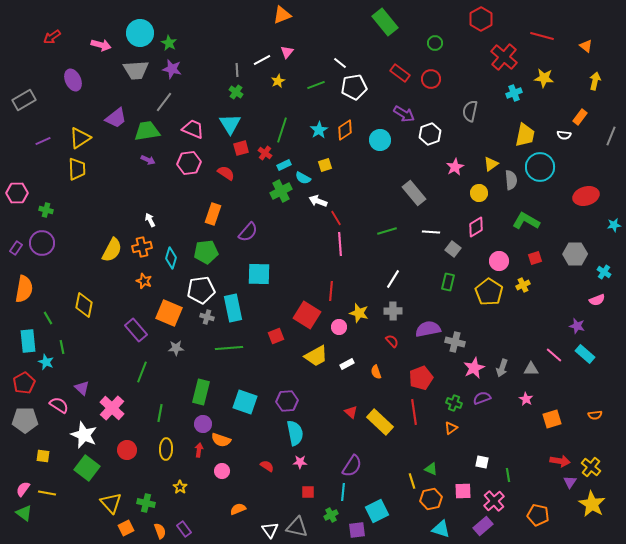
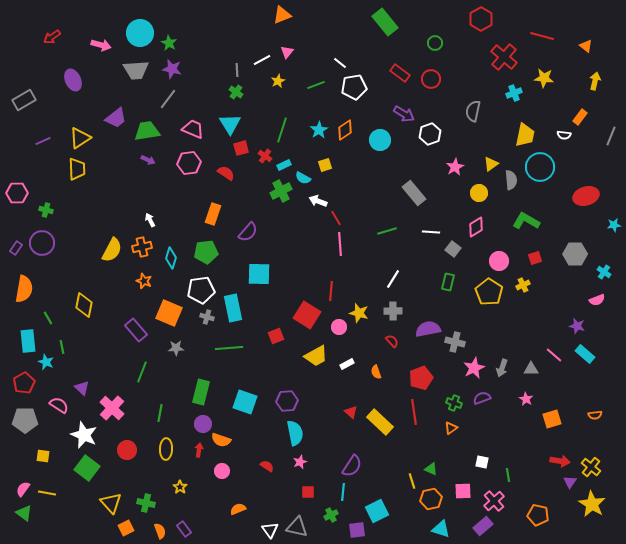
gray line at (164, 102): moved 4 px right, 3 px up
gray semicircle at (470, 111): moved 3 px right
red cross at (265, 153): moved 3 px down
pink star at (300, 462): rotated 24 degrees counterclockwise
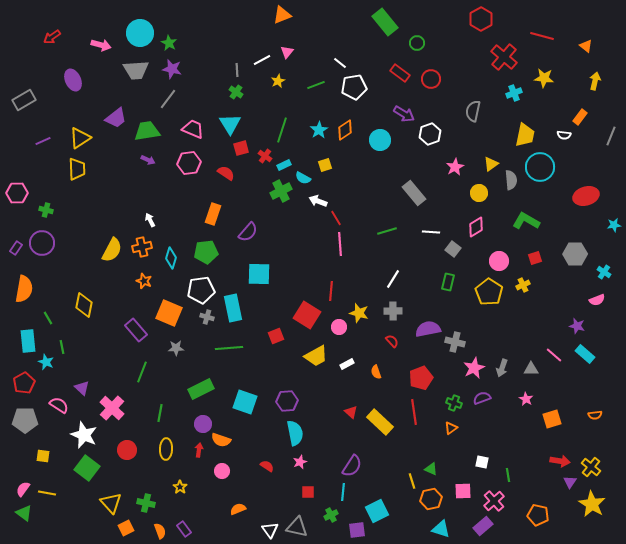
green circle at (435, 43): moved 18 px left
green rectangle at (201, 392): moved 3 px up; rotated 50 degrees clockwise
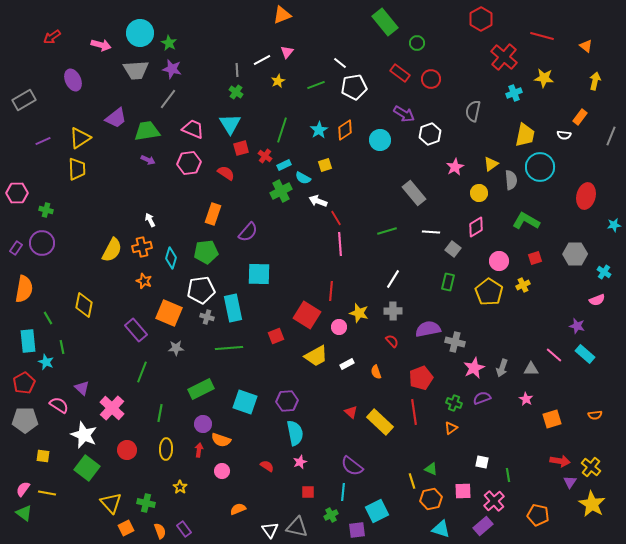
red ellipse at (586, 196): rotated 60 degrees counterclockwise
purple semicircle at (352, 466): rotated 95 degrees clockwise
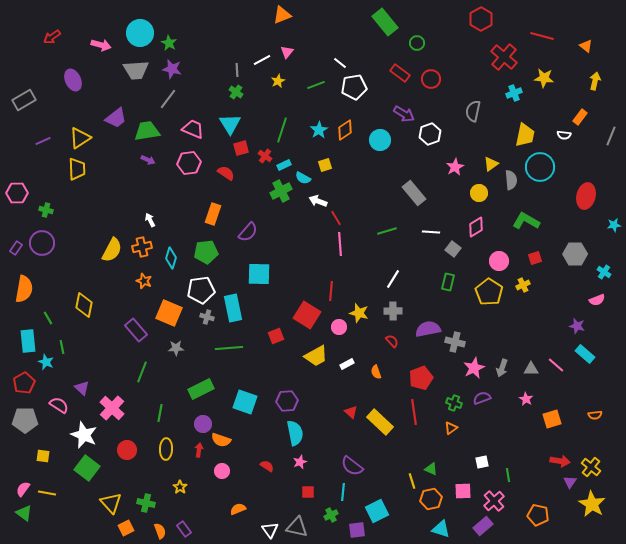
pink line at (554, 355): moved 2 px right, 10 px down
white square at (482, 462): rotated 24 degrees counterclockwise
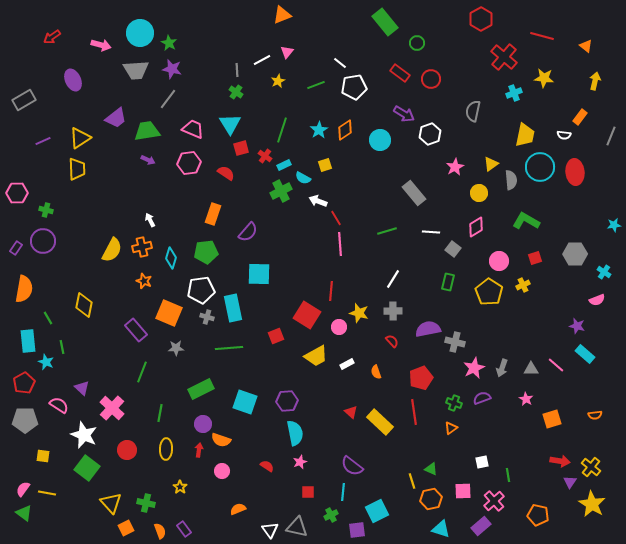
red ellipse at (586, 196): moved 11 px left, 24 px up; rotated 20 degrees counterclockwise
purple circle at (42, 243): moved 1 px right, 2 px up
purple rectangle at (483, 526): moved 2 px left
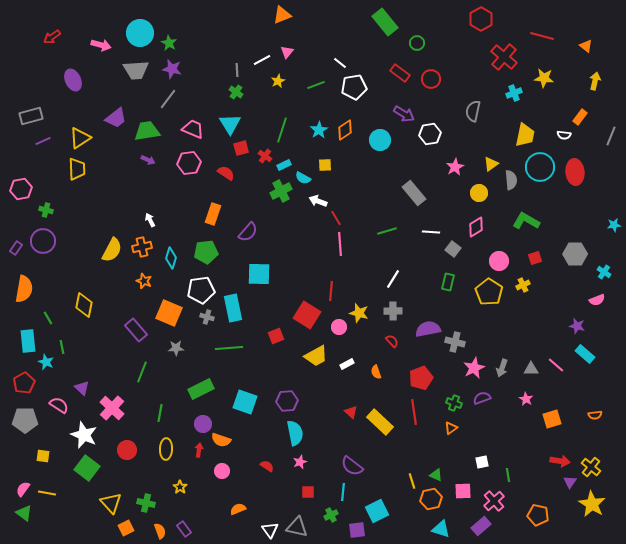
gray rectangle at (24, 100): moved 7 px right, 16 px down; rotated 15 degrees clockwise
white hexagon at (430, 134): rotated 10 degrees clockwise
yellow square at (325, 165): rotated 16 degrees clockwise
pink hexagon at (17, 193): moved 4 px right, 4 px up; rotated 10 degrees counterclockwise
green triangle at (431, 469): moved 5 px right, 6 px down
